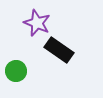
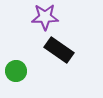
purple star: moved 8 px right, 6 px up; rotated 24 degrees counterclockwise
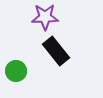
black rectangle: moved 3 px left, 1 px down; rotated 16 degrees clockwise
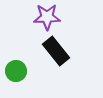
purple star: moved 2 px right
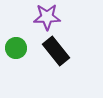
green circle: moved 23 px up
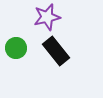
purple star: rotated 12 degrees counterclockwise
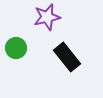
black rectangle: moved 11 px right, 6 px down
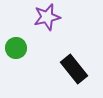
black rectangle: moved 7 px right, 12 px down
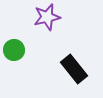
green circle: moved 2 px left, 2 px down
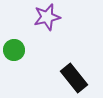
black rectangle: moved 9 px down
